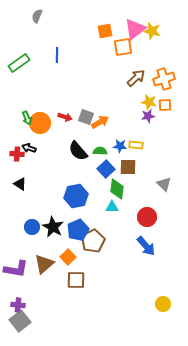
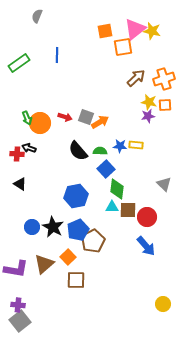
brown square at (128, 167): moved 43 px down
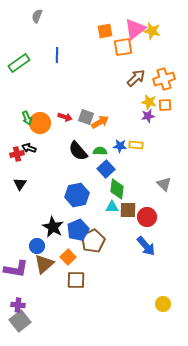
red cross at (17, 154): rotated 16 degrees counterclockwise
black triangle at (20, 184): rotated 32 degrees clockwise
blue hexagon at (76, 196): moved 1 px right, 1 px up
blue circle at (32, 227): moved 5 px right, 19 px down
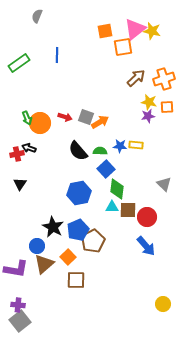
orange square at (165, 105): moved 2 px right, 2 px down
blue hexagon at (77, 195): moved 2 px right, 2 px up
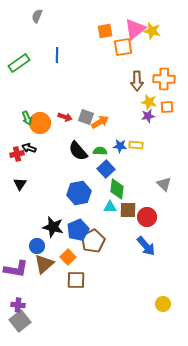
brown arrow at (136, 78): moved 1 px right, 3 px down; rotated 132 degrees clockwise
orange cross at (164, 79): rotated 20 degrees clockwise
cyan triangle at (112, 207): moved 2 px left
black star at (53, 227): rotated 15 degrees counterclockwise
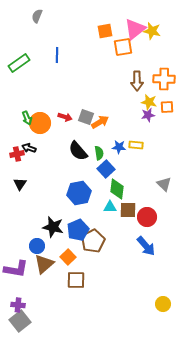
purple star at (148, 116): moved 1 px up
blue star at (120, 146): moved 1 px left, 1 px down
green semicircle at (100, 151): moved 1 px left, 2 px down; rotated 80 degrees clockwise
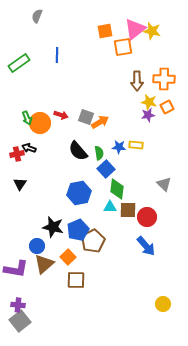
orange square at (167, 107): rotated 24 degrees counterclockwise
red arrow at (65, 117): moved 4 px left, 2 px up
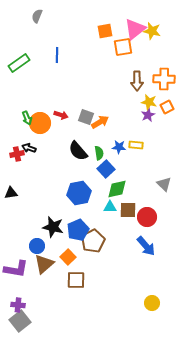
purple star at (148, 115): rotated 16 degrees counterclockwise
black triangle at (20, 184): moved 9 px left, 9 px down; rotated 48 degrees clockwise
green diamond at (117, 189): rotated 70 degrees clockwise
yellow circle at (163, 304): moved 11 px left, 1 px up
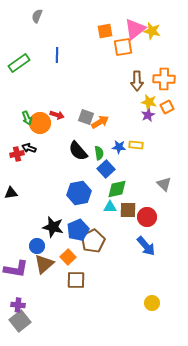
red arrow at (61, 115): moved 4 px left
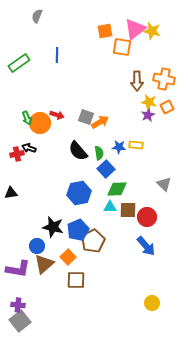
orange square at (123, 47): moved 1 px left; rotated 18 degrees clockwise
orange cross at (164, 79): rotated 10 degrees clockwise
green diamond at (117, 189): rotated 10 degrees clockwise
purple L-shape at (16, 269): moved 2 px right
